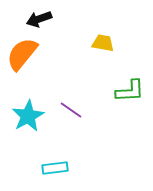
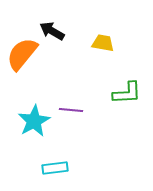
black arrow: moved 13 px right, 12 px down; rotated 50 degrees clockwise
green L-shape: moved 3 px left, 2 px down
purple line: rotated 30 degrees counterclockwise
cyan star: moved 6 px right, 5 px down
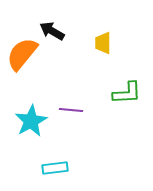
yellow trapezoid: rotated 100 degrees counterclockwise
cyan star: moved 3 px left
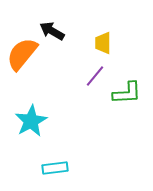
purple line: moved 24 px right, 34 px up; rotated 55 degrees counterclockwise
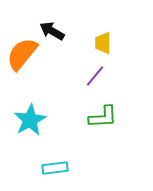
green L-shape: moved 24 px left, 24 px down
cyan star: moved 1 px left, 1 px up
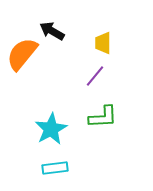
cyan star: moved 21 px right, 9 px down
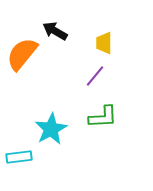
black arrow: moved 3 px right
yellow trapezoid: moved 1 px right
cyan rectangle: moved 36 px left, 11 px up
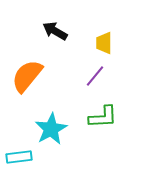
orange semicircle: moved 5 px right, 22 px down
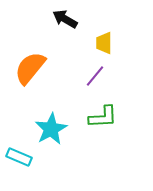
black arrow: moved 10 px right, 12 px up
orange semicircle: moved 3 px right, 8 px up
cyan rectangle: rotated 30 degrees clockwise
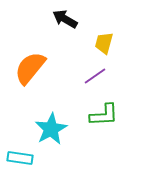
yellow trapezoid: rotated 15 degrees clockwise
purple line: rotated 15 degrees clockwise
green L-shape: moved 1 px right, 2 px up
cyan rectangle: moved 1 px right, 1 px down; rotated 15 degrees counterclockwise
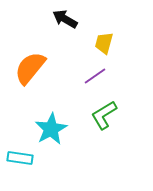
green L-shape: rotated 152 degrees clockwise
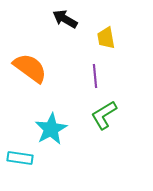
yellow trapezoid: moved 2 px right, 5 px up; rotated 25 degrees counterclockwise
orange semicircle: rotated 87 degrees clockwise
purple line: rotated 60 degrees counterclockwise
